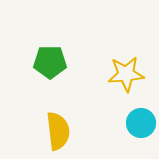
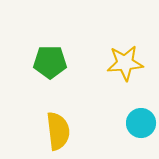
yellow star: moved 1 px left, 11 px up
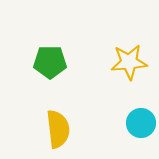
yellow star: moved 4 px right, 1 px up
yellow semicircle: moved 2 px up
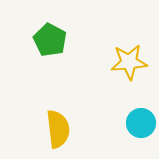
green pentagon: moved 22 px up; rotated 28 degrees clockwise
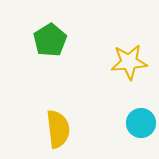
green pentagon: rotated 12 degrees clockwise
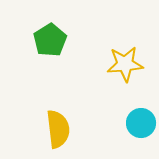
yellow star: moved 4 px left, 2 px down
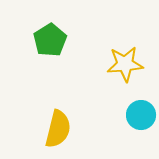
cyan circle: moved 8 px up
yellow semicircle: rotated 21 degrees clockwise
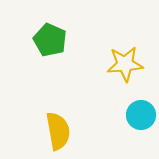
green pentagon: rotated 16 degrees counterclockwise
yellow semicircle: moved 2 px down; rotated 24 degrees counterclockwise
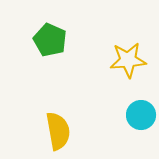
yellow star: moved 3 px right, 4 px up
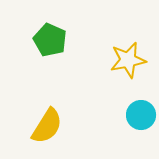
yellow star: rotated 6 degrees counterclockwise
yellow semicircle: moved 11 px left, 5 px up; rotated 42 degrees clockwise
